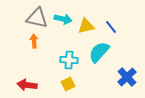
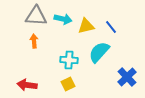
gray triangle: moved 1 px left, 2 px up; rotated 10 degrees counterclockwise
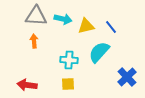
yellow square: rotated 24 degrees clockwise
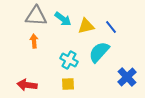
cyan arrow: rotated 24 degrees clockwise
cyan cross: rotated 24 degrees clockwise
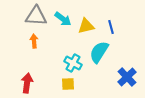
blue line: rotated 24 degrees clockwise
cyan semicircle: rotated 10 degrees counterclockwise
cyan cross: moved 4 px right, 3 px down
red arrow: moved 2 px up; rotated 90 degrees clockwise
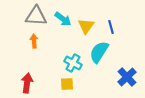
yellow triangle: rotated 42 degrees counterclockwise
yellow square: moved 1 px left
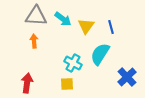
cyan semicircle: moved 1 px right, 2 px down
